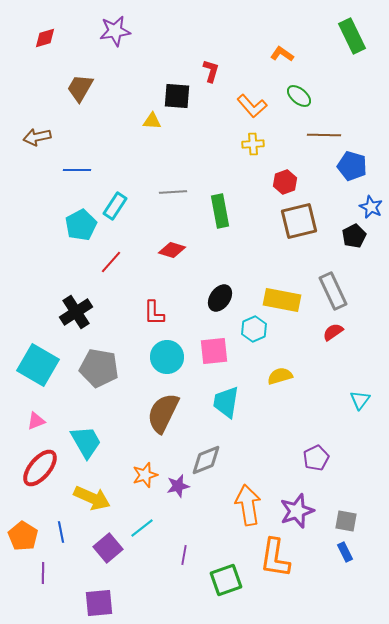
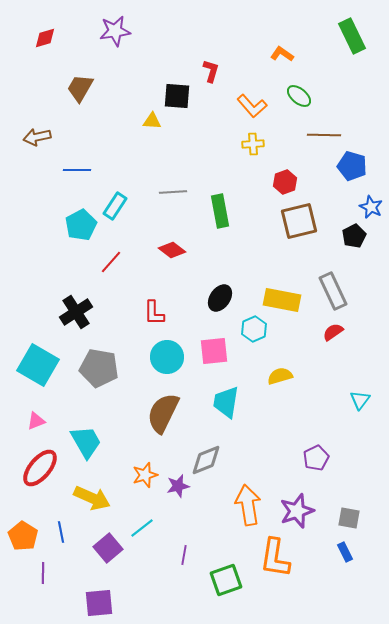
red diamond at (172, 250): rotated 20 degrees clockwise
gray square at (346, 521): moved 3 px right, 3 px up
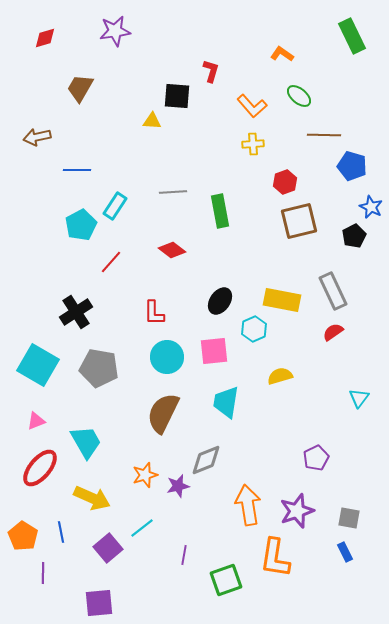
black ellipse at (220, 298): moved 3 px down
cyan triangle at (360, 400): moved 1 px left, 2 px up
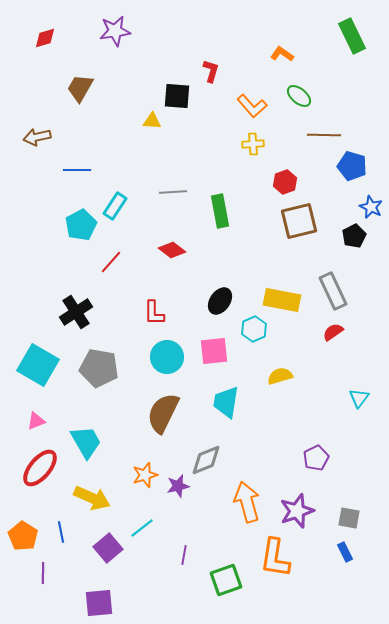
orange arrow at (248, 505): moved 1 px left, 3 px up; rotated 6 degrees counterclockwise
